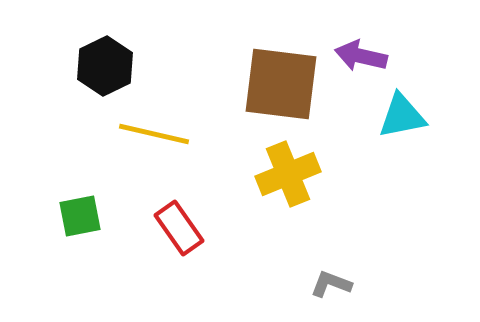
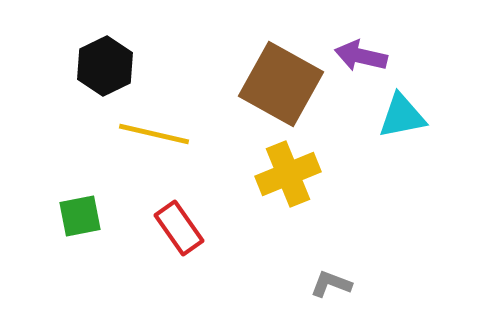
brown square: rotated 22 degrees clockwise
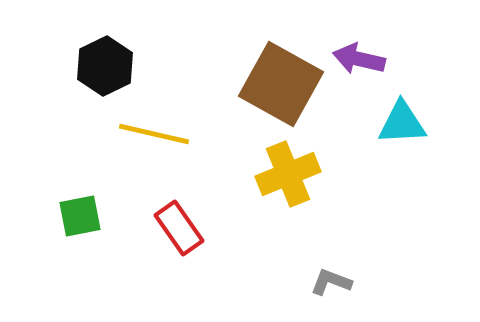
purple arrow: moved 2 px left, 3 px down
cyan triangle: moved 7 px down; rotated 8 degrees clockwise
gray L-shape: moved 2 px up
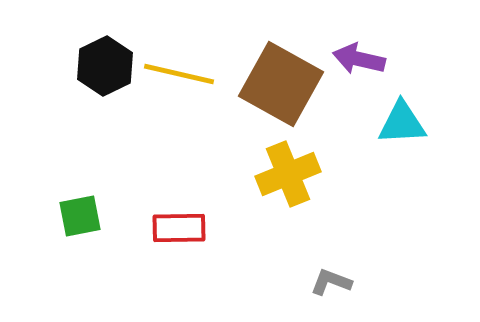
yellow line: moved 25 px right, 60 px up
red rectangle: rotated 56 degrees counterclockwise
